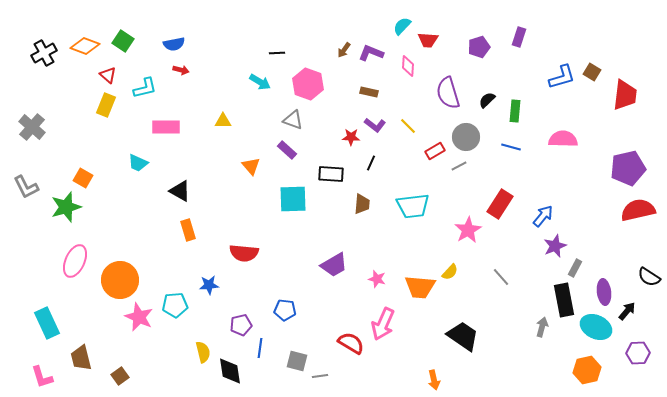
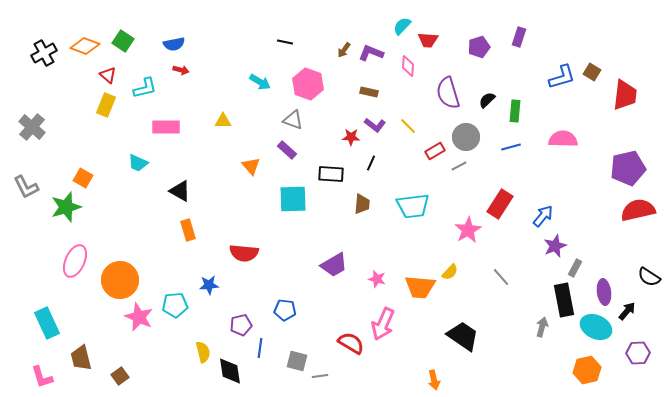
black line at (277, 53): moved 8 px right, 11 px up; rotated 14 degrees clockwise
blue line at (511, 147): rotated 30 degrees counterclockwise
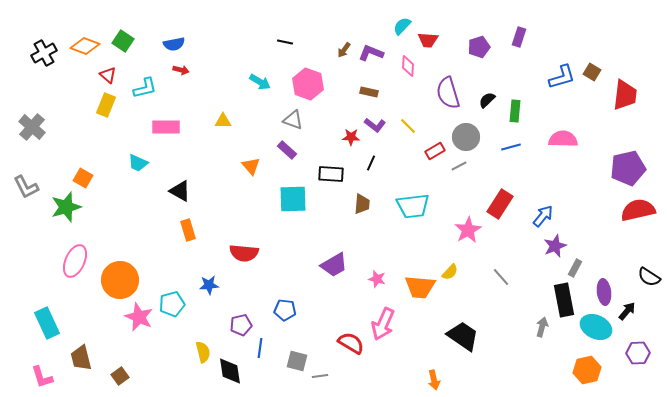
cyan pentagon at (175, 305): moved 3 px left, 1 px up; rotated 10 degrees counterclockwise
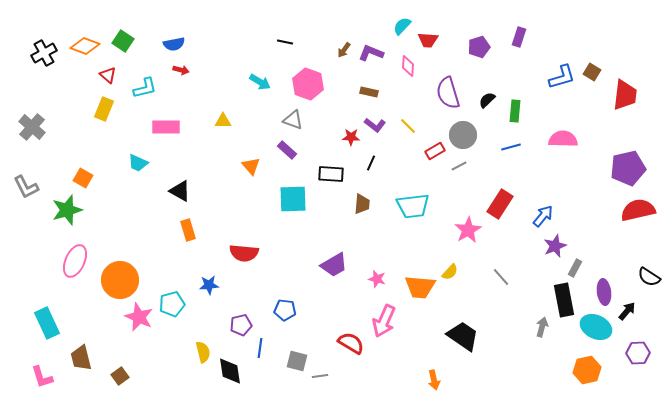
yellow rectangle at (106, 105): moved 2 px left, 4 px down
gray circle at (466, 137): moved 3 px left, 2 px up
green star at (66, 207): moved 1 px right, 3 px down
pink arrow at (383, 324): moved 1 px right, 3 px up
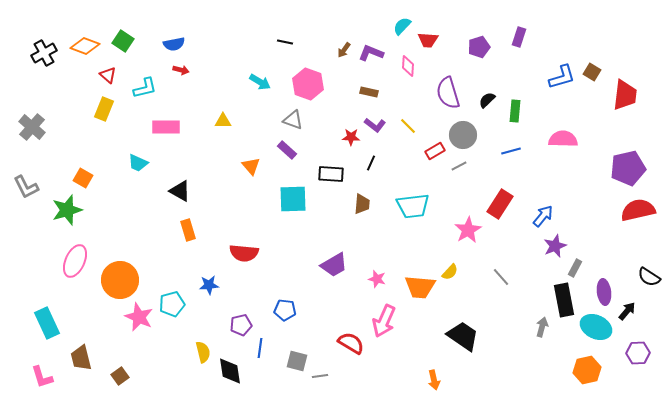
blue line at (511, 147): moved 4 px down
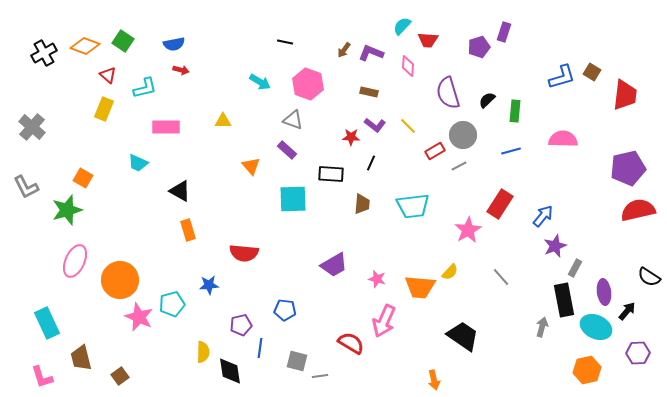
purple rectangle at (519, 37): moved 15 px left, 5 px up
yellow semicircle at (203, 352): rotated 15 degrees clockwise
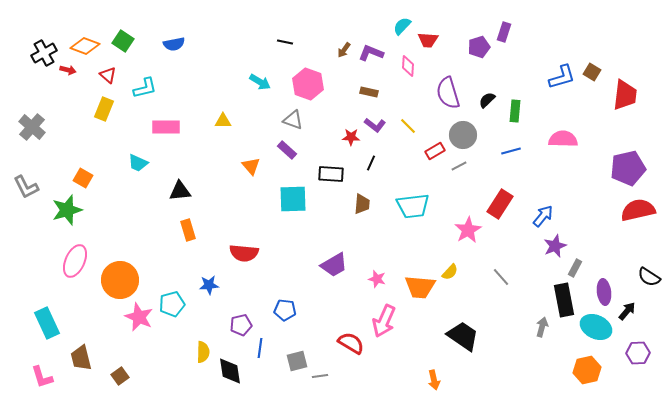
red arrow at (181, 70): moved 113 px left
black triangle at (180, 191): rotated 35 degrees counterclockwise
gray square at (297, 361): rotated 30 degrees counterclockwise
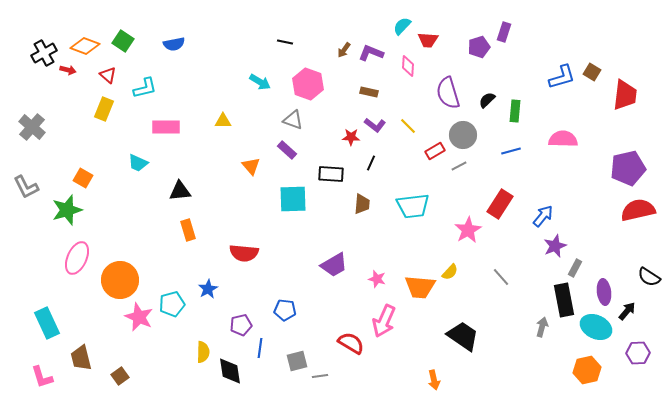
pink ellipse at (75, 261): moved 2 px right, 3 px up
blue star at (209, 285): moved 1 px left, 4 px down; rotated 24 degrees counterclockwise
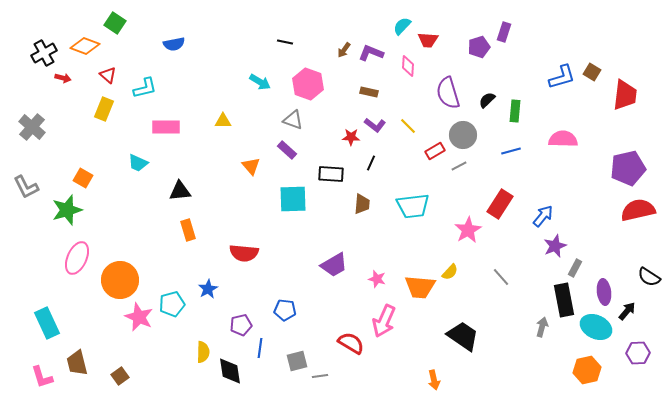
green square at (123, 41): moved 8 px left, 18 px up
red arrow at (68, 70): moved 5 px left, 8 px down
brown trapezoid at (81, 358): moved 4 px left, 5 px down
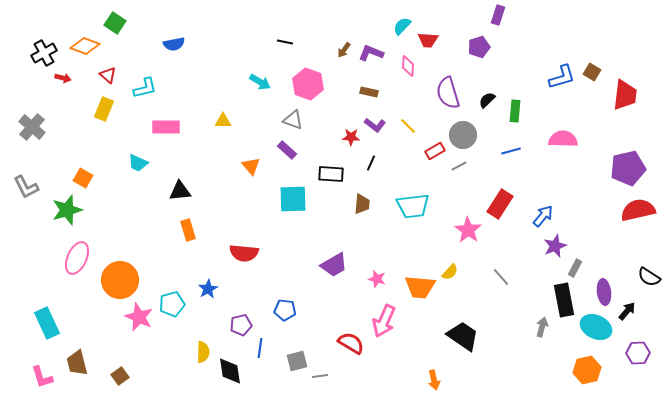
purple rectangle at (504, 32): moved 6 px left, 17 px up
pink star at (468, 230): rotated 8 degrees counterclockwise
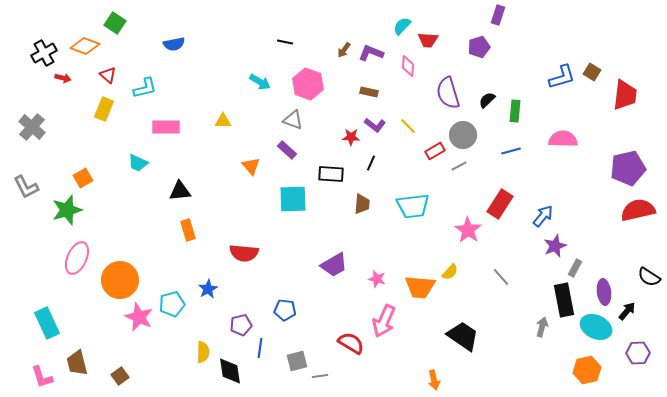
orange square at (83, 178): rotated 30 degrees clockwise
